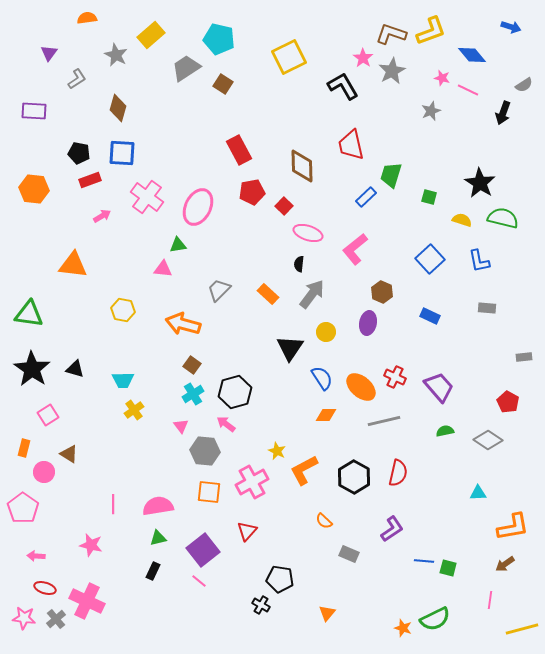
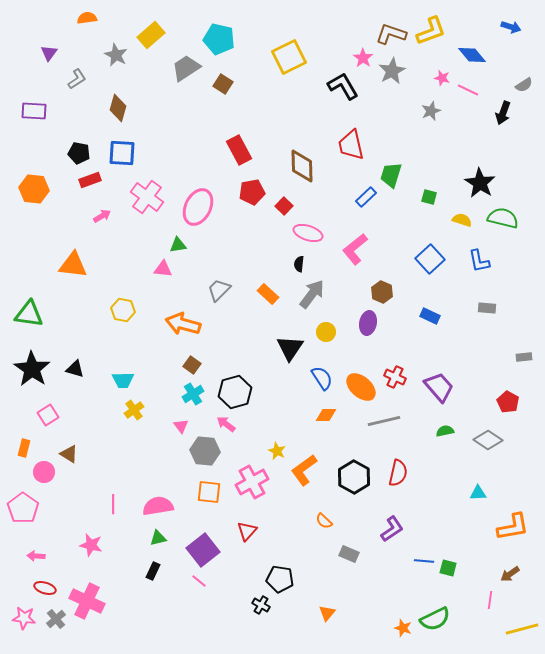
orange L-shape at (304, 470): rotated 8 degrees counterclockwise
brown arrow at (505, 564): moved 5 px right, 10 px down
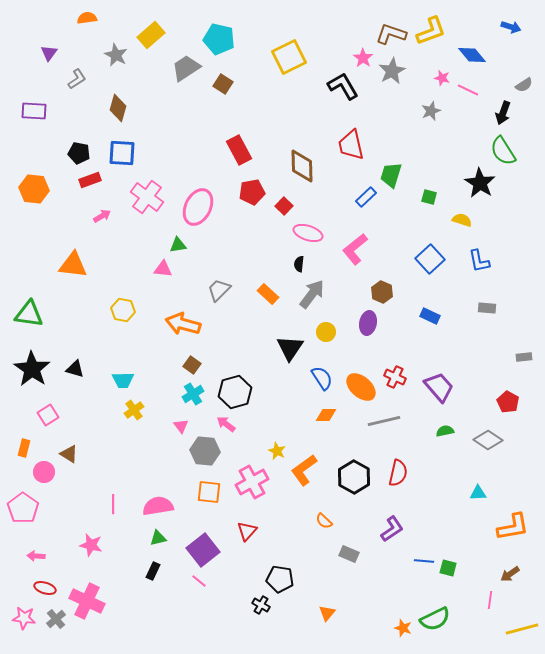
green semicircle at (503, 218): moved 67 px up; rotated 136 degrees counterclockwise
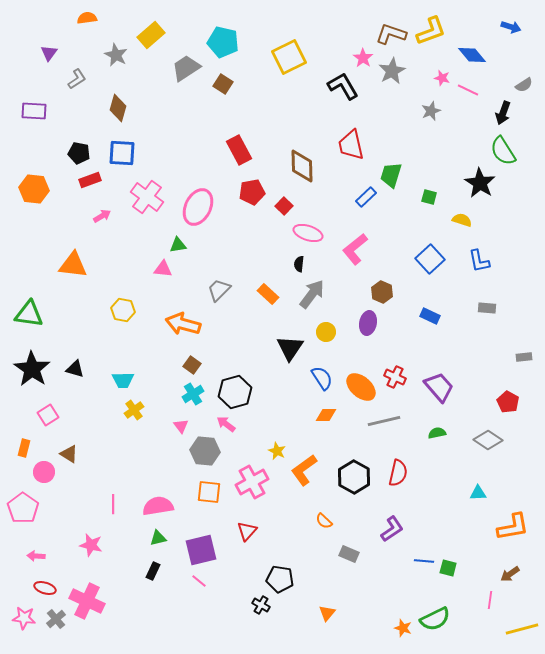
cyan pentagon at (219, 39): moved 4 px right, 3 px down
green semicircle at (445, 431): moved 8 px left, 2 px down
purple square at (203, 550): moved 2 px left; rotated 24 degrees clockwise
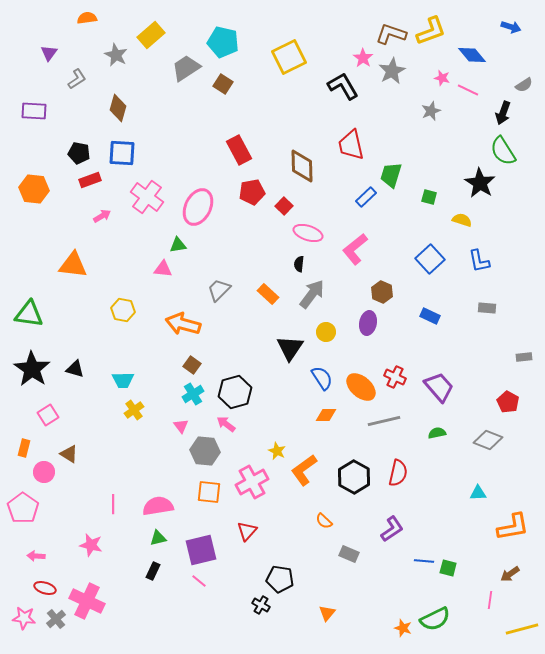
gray diamond at (488, 440): rotated 12 degrees counterclockwise
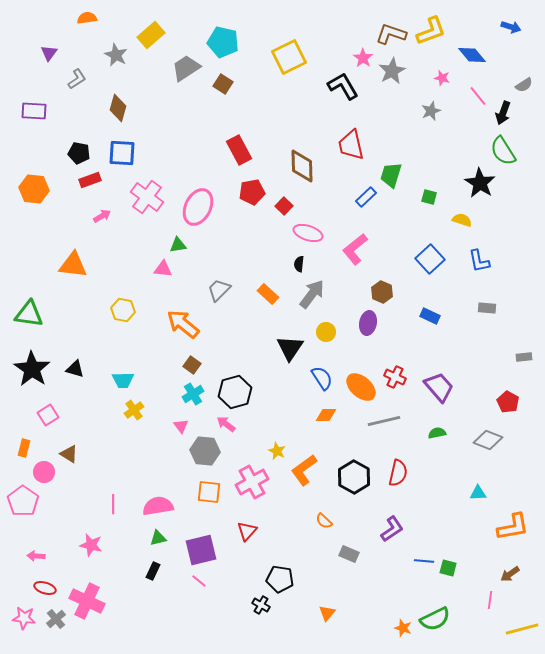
pink line at (468, 90): moved 10 px right, 6 px down; rotated 25 degrees clockwise
orange arrow at (183, 324): rotated 24 degrees clockwise
pink pentagon at (23, 508): moved 7 px up
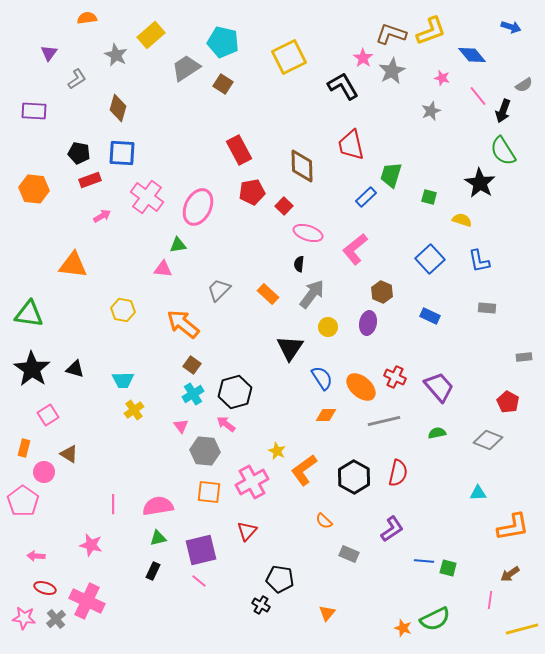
black arrow at (503, 113): moved 2 px up
yellow circle at (326, 332): moved 2 px right, 5 px up
